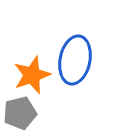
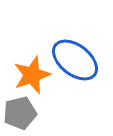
blue ellipse: rotated 63 degrees counterclockwise
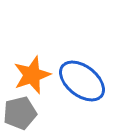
blue ellipse: moved 7 px right, 21 px down
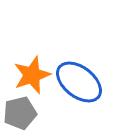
blue ellipse: moved 3 px left, 1 px down
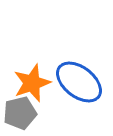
orange star: moved 8 px down
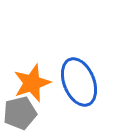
blue ellipse: rotated 30 degrees clockwise
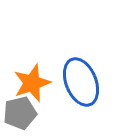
blue ellipse: moved 2 px right
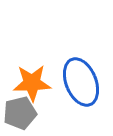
orange star: rotated 18 degrees clockwise
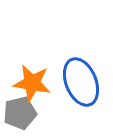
orange star: rotated 12 degrees clockwise
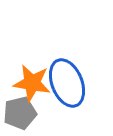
blue ellipse: moved 14 px left, 1 px down
